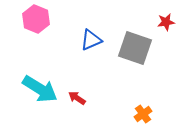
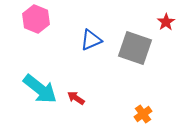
red star: rotated 24 degrees counterclockwise
cyan arrow: rotated 6 degrees clockwise
red arrow: moved 1 px left
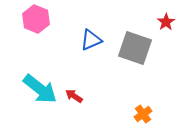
red arrow: moved 2 px left, 2 px up
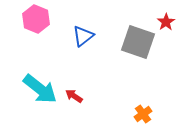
blue triangle: moved 8 px left, 4 px up; rotated 15 degrees counterclockwise
gray square: moved 3 px right, 6 px up
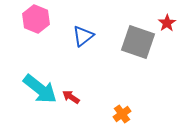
red star: moved 1 px right, 1 px down
red arrow: moved 3 px left, 1 px down
orange cross: moved 21 px left
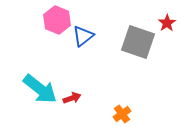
pink hexagon: moved 21 px right, 1 px down
red arrow: moved 1 px right, 1 px down; rotated 126 degrees clockwise
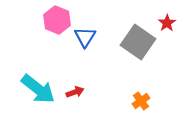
blue triangle: moved 2 px right, 1 px down; rotated 20 degrees counterclockwise
gray square: rotated 16 degrees clockwise
cyan arrow: moved 2 px left
red arrow: moved 3 px right, 6 px up
orange cross: moved 19 px right, 13 px up
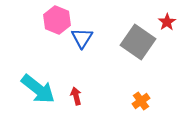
red star: moved 1 px up
blue triangle: moved 3 px left, 1 px down
red arrow: moved 1 px right, 4 px down; rotated 84 degrees counterclockwise
